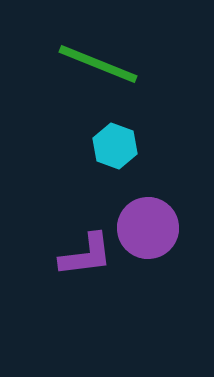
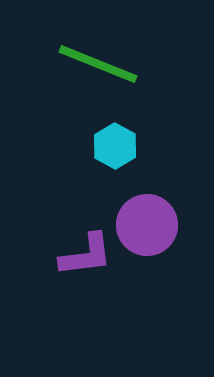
cyan hexagon: rotated 9 degrees clockwise
purple circle: moved 1 px left, 3 px up
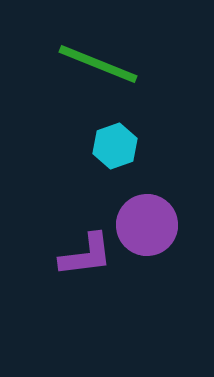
cyan hexagon: rotated 12 degrees clockwise
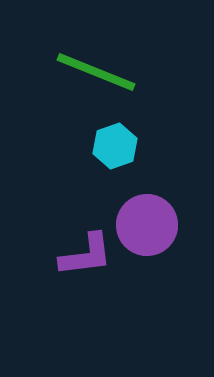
green line: moved 2 px left, 8 px down
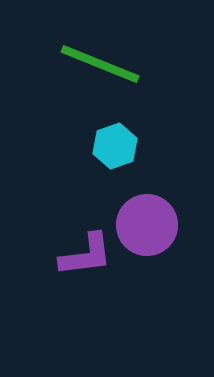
green line: moved 4 px right, 8 px up
